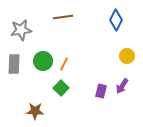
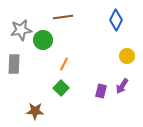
green circle: moved 21 px up
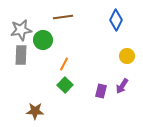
gray rectangle: moved 7 px right, 9 px up
green square: moved 4 px right, 3 px up
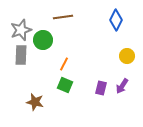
gray star: rotated 10 degrees counterclockwise
green square: rotated 21 degrees counterclockwise
purple rectangle: moved 3 px up
brown star: moved 9 px up; rotated 12 degrees clockwise
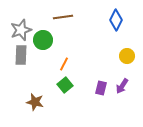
green square: rotated 28 degrees clockwise
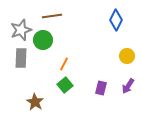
brown line: moved 11 px left, 1 px up
gray rectangle: moved 3 px down
purple arrow: moved 6 px right
brown star: rotated 18 degrees clockwise
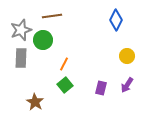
purple arrow: moved 1 px left, 1 px up
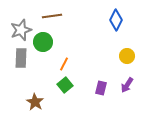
green circle: moved 2 px down
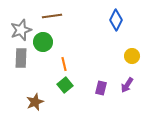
yellow circle: moved 5 px right
orange line: rotated 40 degrees counterclockwise
brown star: rotated 18 degrees clockwise
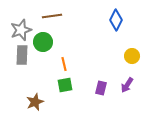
gray rectangle: moved 1 px right, 3 px up
green square: rotated 28 degrees clockwise
